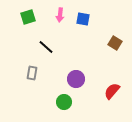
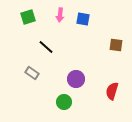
brown square: moved 1 px right, 2 px down; rotated 24 degrees counterclockwise
gray rectangle: rotated 64 degrees counterclockwise
red semicircle: rotated 24 degrees counterclockwise
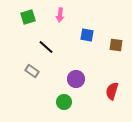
blue square: moved 4 px right, 16 px down
gray rectangle: moved 2 px up
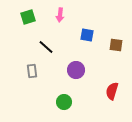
gray rectangle: rotated 48 degrees clockwise
purple circle: moved 9 px up
